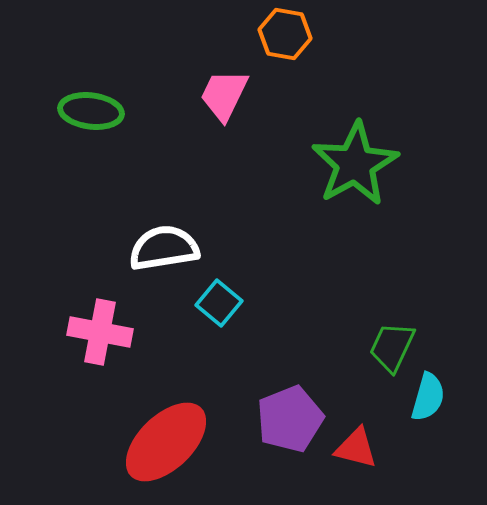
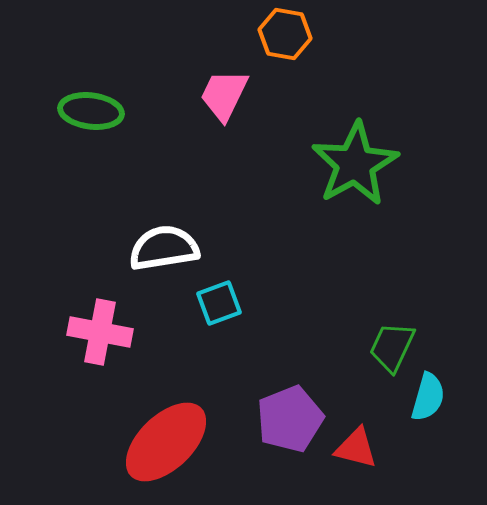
cyan square: rotated 30 degrees clockwise
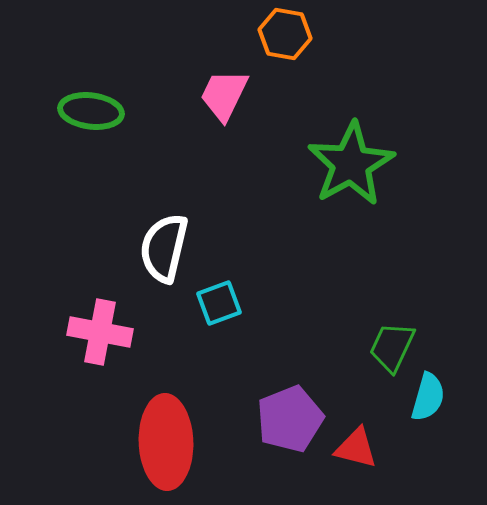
green star: moved 4 px left
white semicircle: rotated 68 degrees counterclockwise
red ellipse: rotated 48 degrees counterclockwise
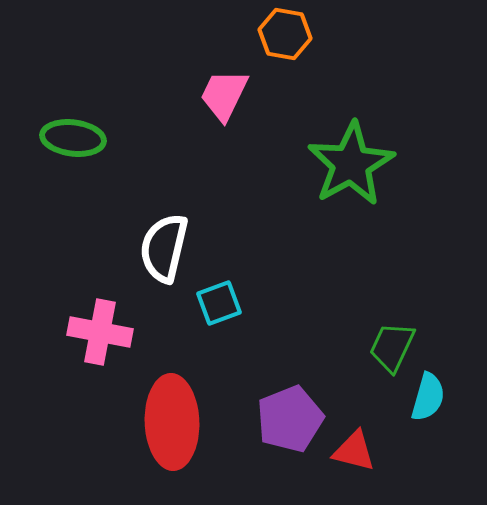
green ellipse: moved 18 px left, 27 px down
red ellipse: moved 6 px right, 20 px up
red triangle: moved 2 px left, 3 px down
